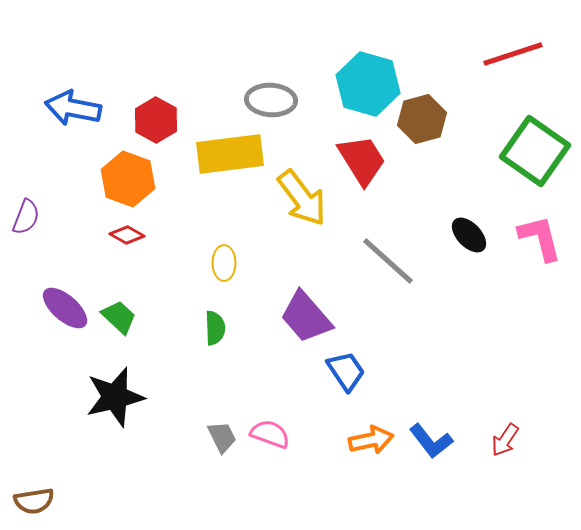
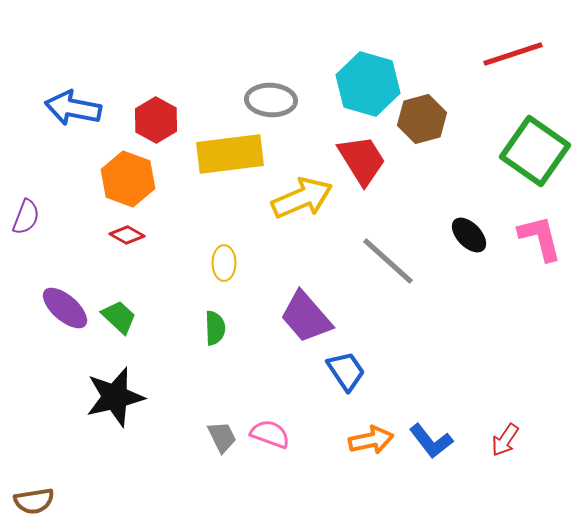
yellow arrow: rotated 76 degrees counterclockwise
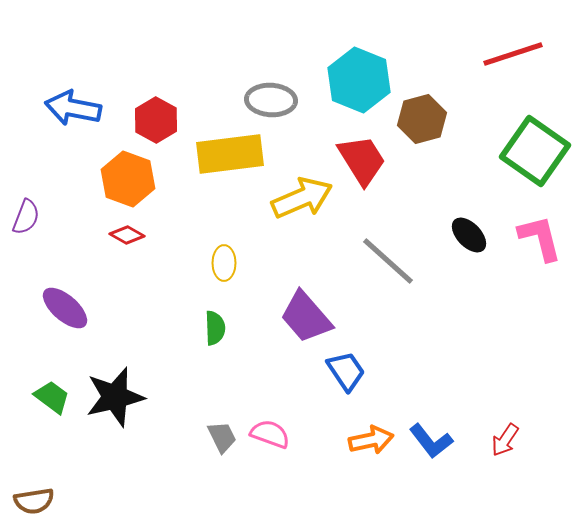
cyan hexagon: moved 9 px left, 4 px up; rotated 6 degrees clockwise
green trapezoid: moved 67 px left, 80 px down; rotated 6 degrees counterclockwise
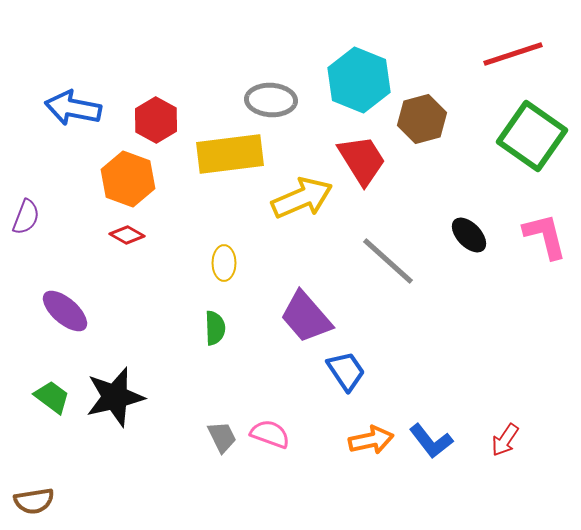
green square: moved 3 px left, 15 px up
pink L-shape: moved 5 px right, 2 px up
purple ellipse: moved 3 px down
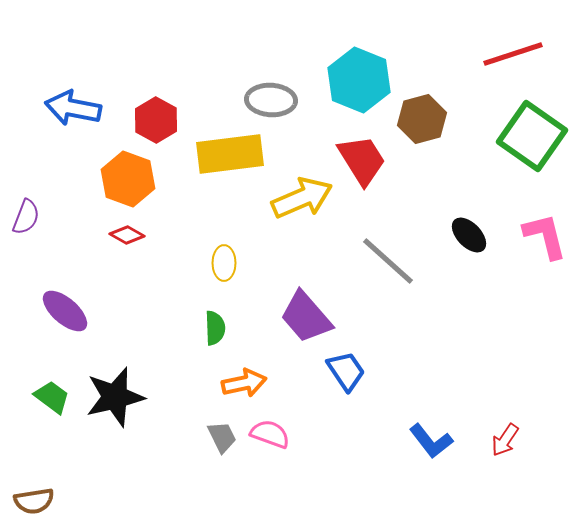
orange arrow: moved 127 px left, 57 px up
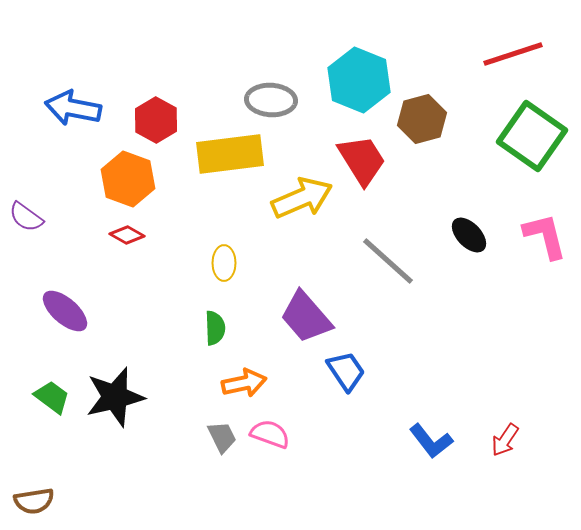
purple semicircle: rotated 105 degrees clockwise
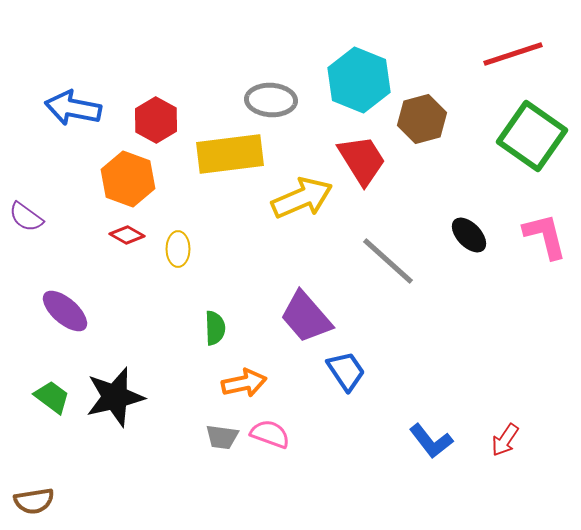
yellow ellipse: moved 46 px left, 14 px up
gray trapezoid: rotated 124 degrees clockwise
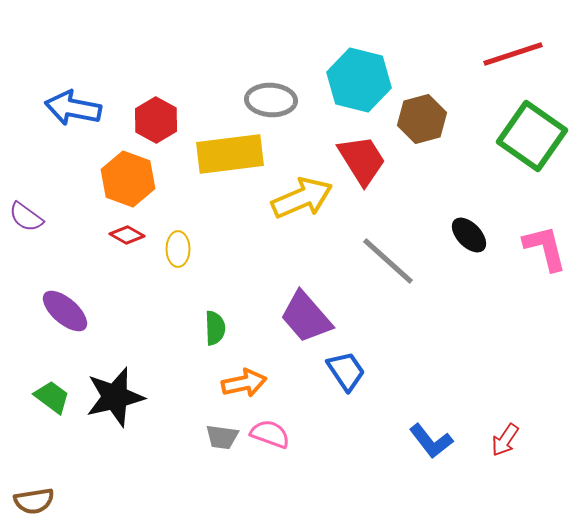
cyan hexagon: rotated 8 degrees counterclockwise
pink L-shape: moved 12 px down
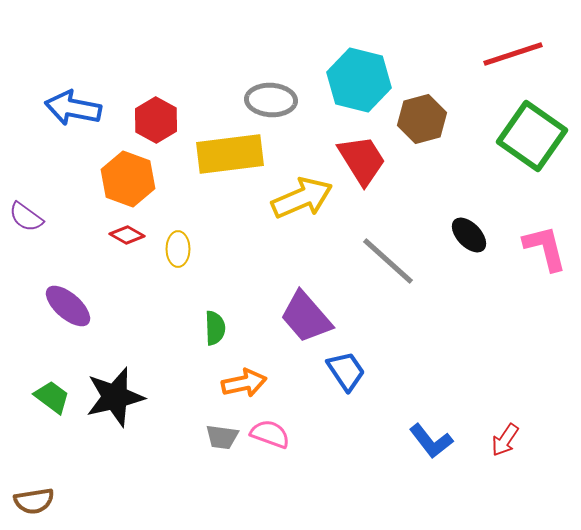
purple ellipse: moved 3 px right, 5 px up
